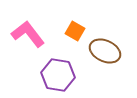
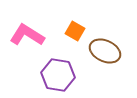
pink L-shape: moved 1 px left, 1 px down; rotated 20 degrees counterclockwise
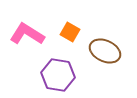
orange square: moved 5 px left, 1 px down
pink L-shape: moved 1 px up
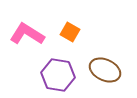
brown ellipse: moved 19 px down
